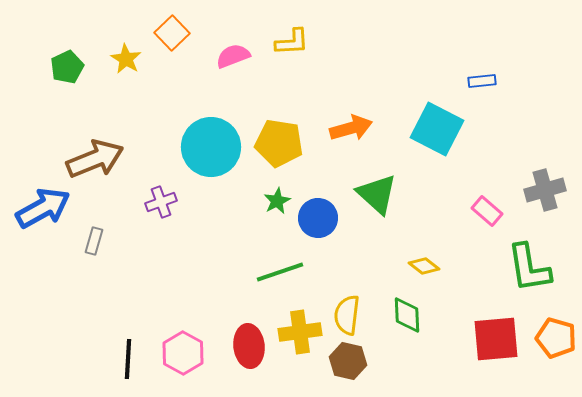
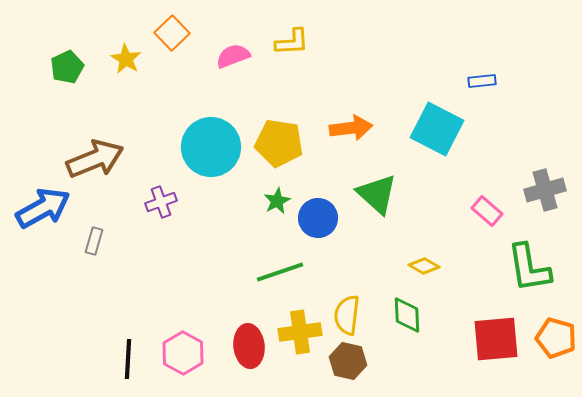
orange arrow: rotated 9 degrees clockwise
yellow diamond: rotated 8 degrees counterclockwise
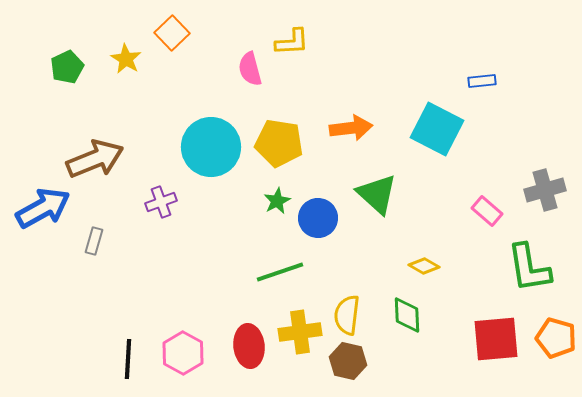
pink semicircle: moved 17 px right, 13 px down; rotated 84 degrees counterclockwise
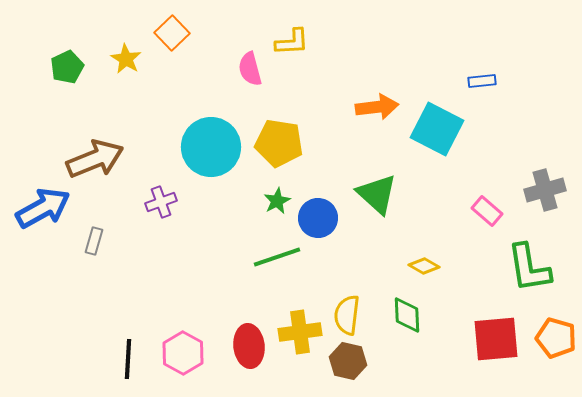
orange arrow: moved 26 px right, 21 px up
green line: moved 3 px left, 15 px up
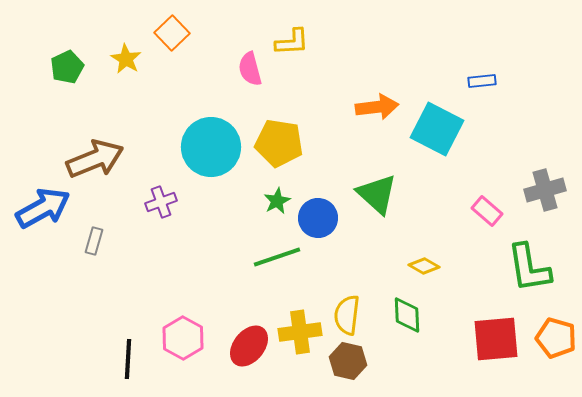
red ellipse: rotated 45 degrees clockwise
pink hexagon: moved 15 px up
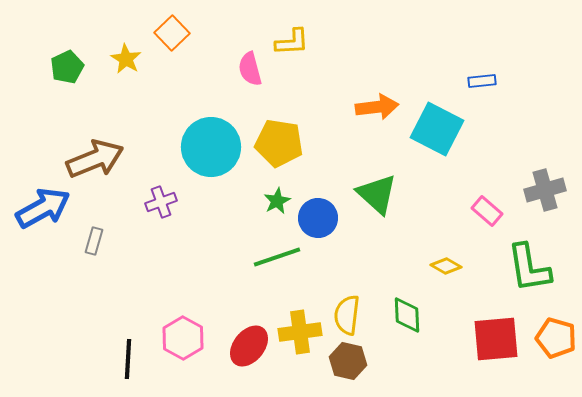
yellow diamond: moved 22 px right
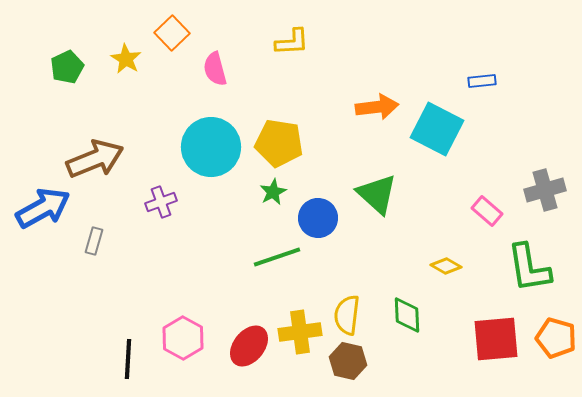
pink semicircle: moved 35 px left
green star: moved 4 px left, 9 px up
